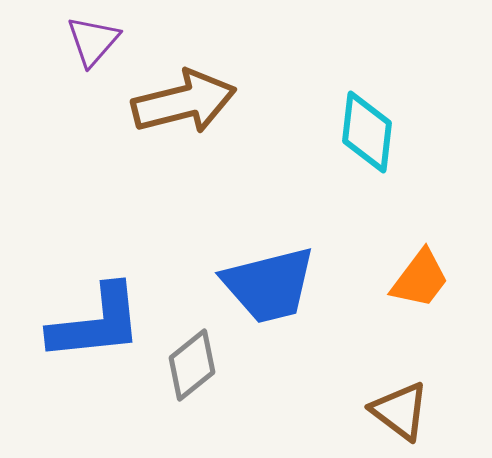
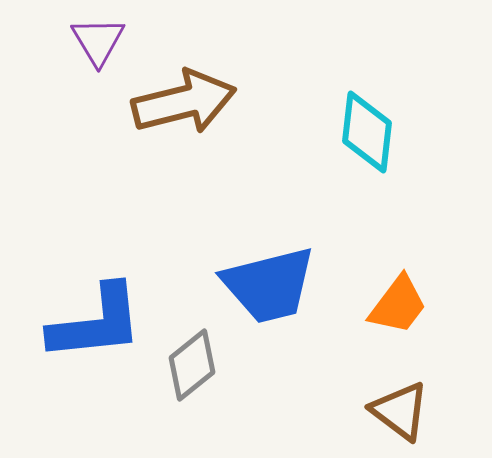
purple triangle: moved 5 px right; rotated 12 degrees counterclockwise
orange trapezoid: moved 22 px left, 26 px down
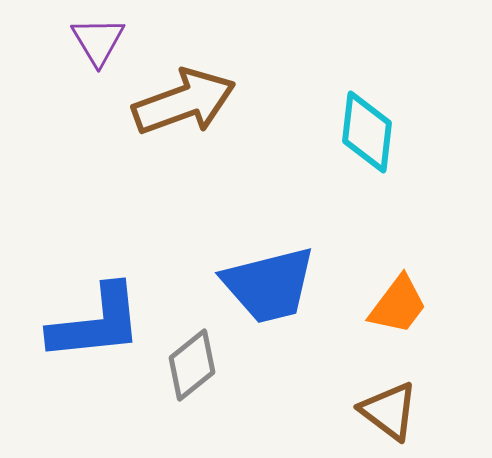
brown arrow: rotated 6 degrees counterclockwise
brown triangle: moved 11 px left
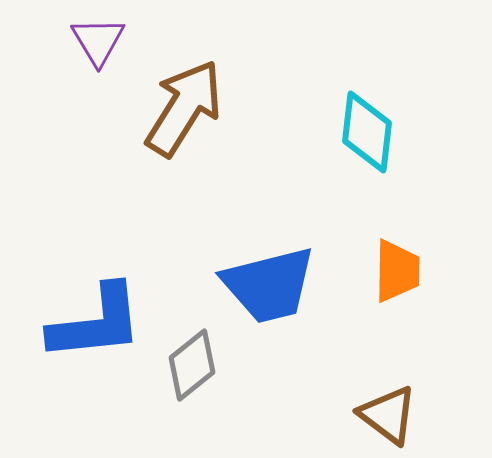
brown arrow: moved 6 px down; rotated 38 degrees counterclockwise
orange trapezoid: moved 1 px left, 34 px up; rotated 36 degrees counterclockwise
brown triangle: moved 1 px left, 4 px down
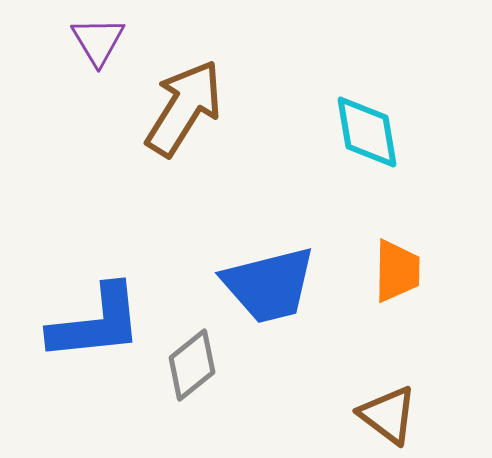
cyan diamond: rotated 16 degrees counterclockwise
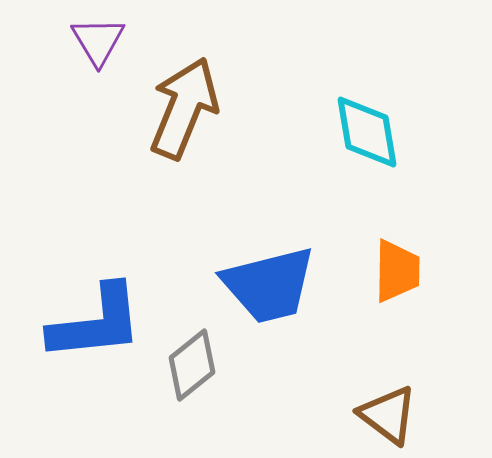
brown arrow: rotated 10 degrees counterclockwise
